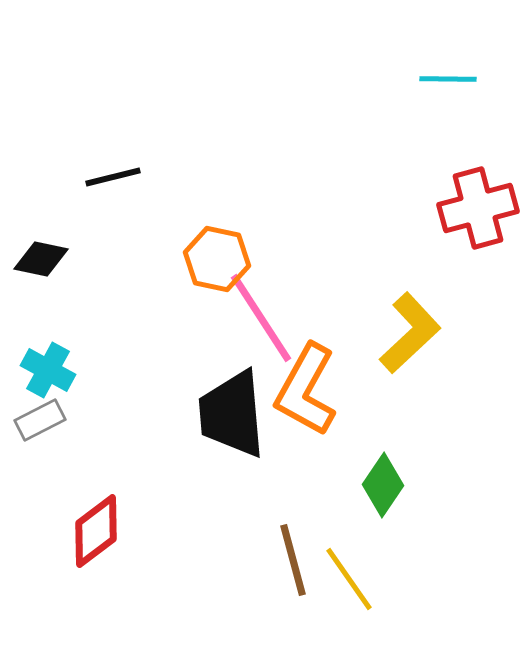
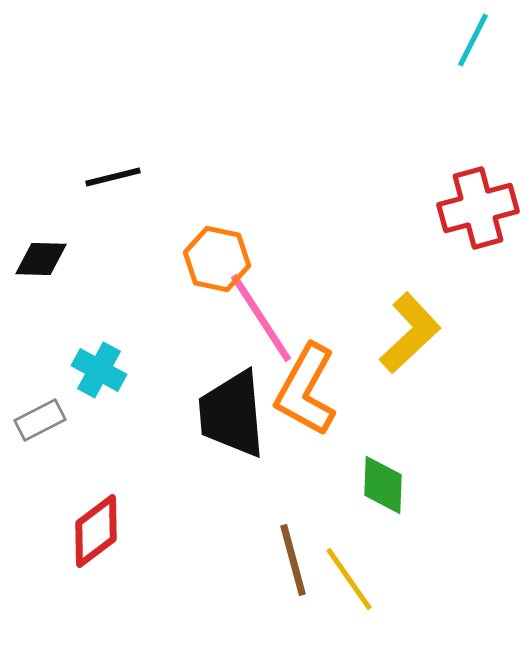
cyan line: moved 25 px right, 39 px up; rotated 64 degrees counterclockwise
black diamond: rotated 10 degrees counterclockwise
cyan cross: moved 51 px right
green diamond: rotated 32 degrees counterclockwise
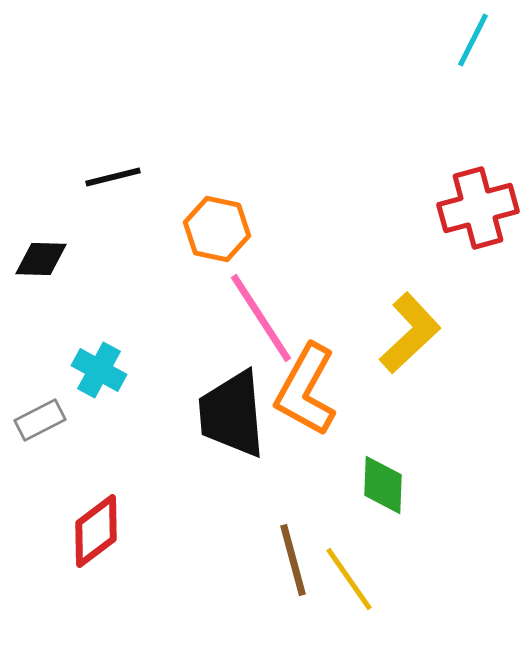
orange hexagon: moved 30 px up
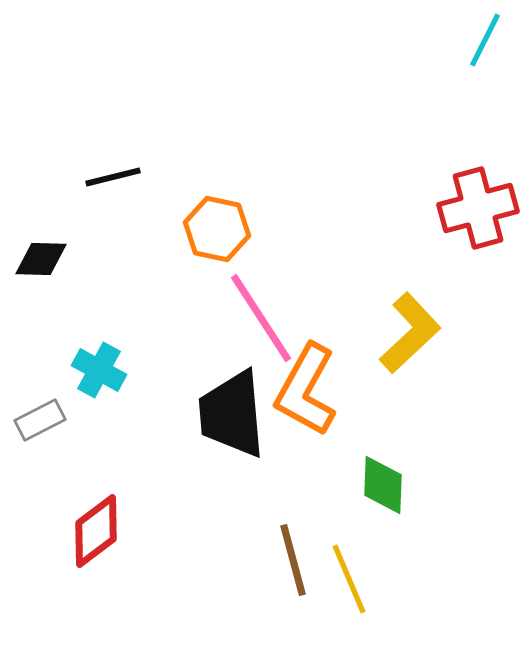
cyan line: moved 12 px right
yellow line: rotated 12 degrees clockwise
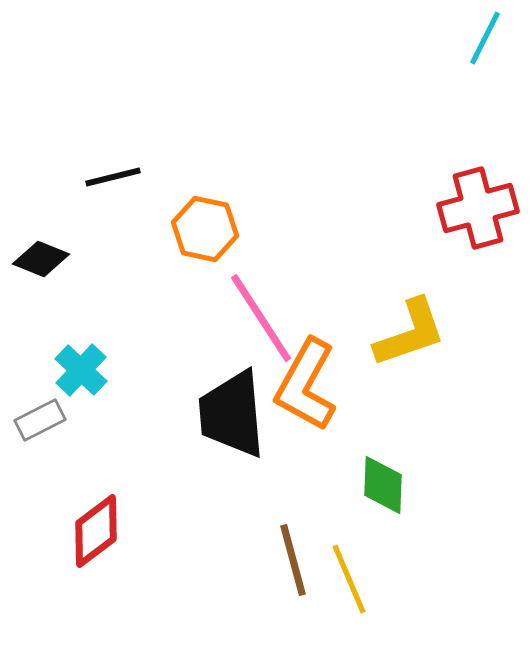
cyan line: moved 2 px up
orange hexagon: moved 12 px left
black diamond: rotated 20 degrees clockwise
yellow L-shape: rotated 24 degrees clockwise
cyan cross: moved 18 px left; rotated 14 degrees clockwise
orange L-shape: moved 5 px up
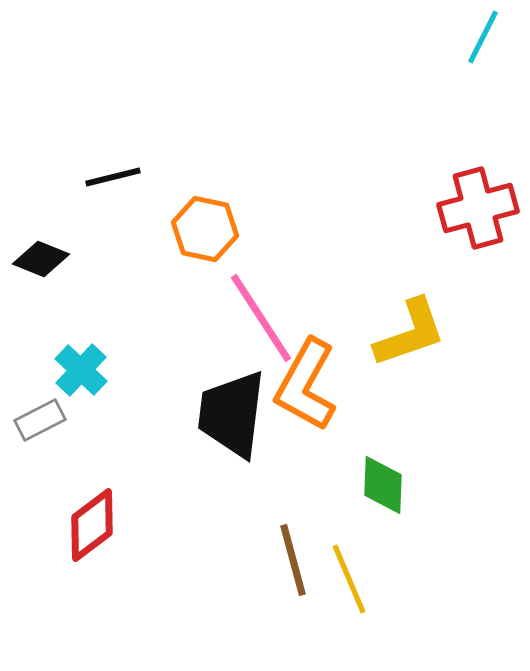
cyan line: moved 2 px left, 1 px up
black trapezoid: rotated 12 degrees clockwise
red diamond: moved 4 px left, 6 px up
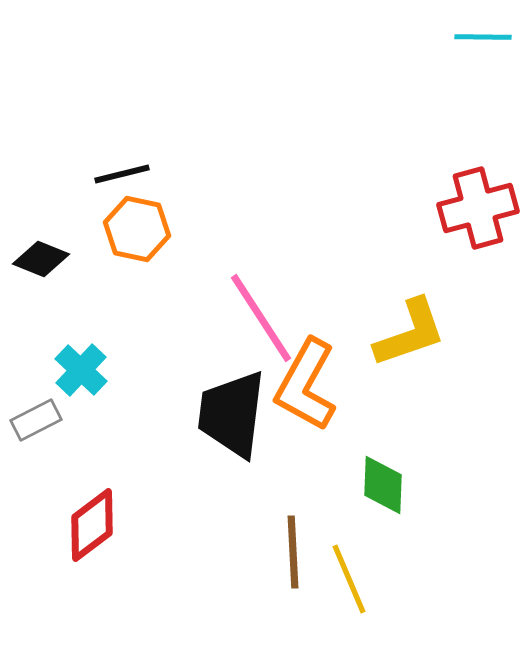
cyan line: rotated 64 degrees clockwise
black line: moved 9 px right, 3 px up
orange hexagon: moved 68 px left
gray rectangle: moved 4 px left
brown line: moved 8 px up; rotated 12 degrees clockwise
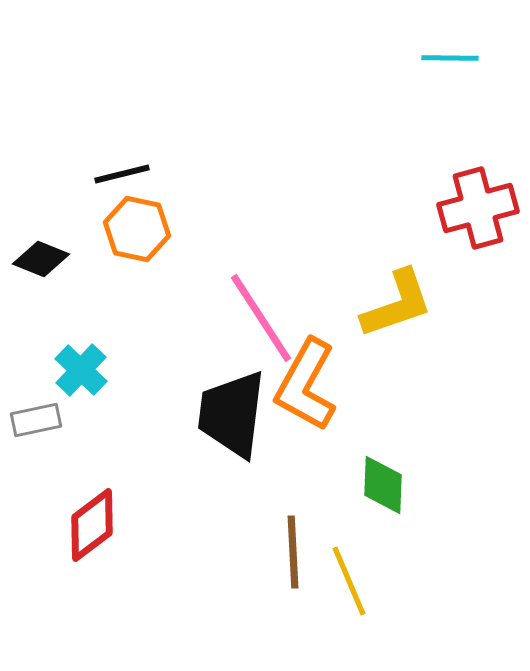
cyan line: moved 33 px left, 21 px down
yellow L-shape: moved 13 px left, 29 px up
gray rectangle: rotated 15 degrees clockwise
yellow line: moved 2 px down
